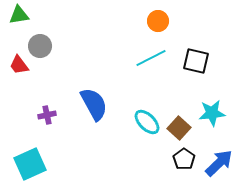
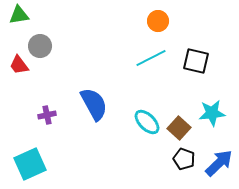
black pentagon: rotated 15 degrees counterclockwise
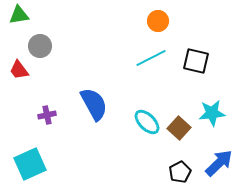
red trapezoid: moved 5 px down
black pentagon: moved 4 px left, 13 px down; rotated 25 degrees clockwise
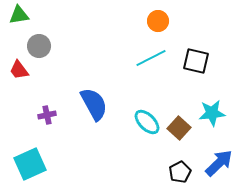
gray circle: moved 1 px left
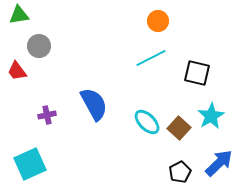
black square: moved 1 px right, 12 px down
red trapezoid: moved 2 px left, 1 px down
cyan star: moved 1 px left, 3 px down; rotated 24 degrees counterclockwise
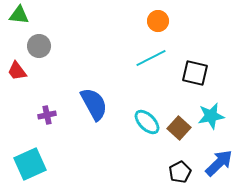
green triangle: rotated 15 degrees clockwise
black square: moved 2 px left
cyan star: rotated 20 degrees clockwise
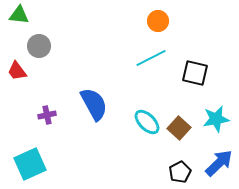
cyan star: moved 5 px right, 3 px down
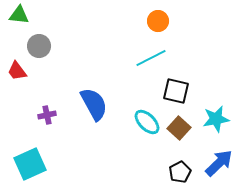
black square: moved 19 px left, 18 px down
